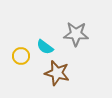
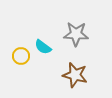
cyan semicircle: moved 2 px left
brown star: moved 18 px right, 2 px down
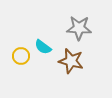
gray star: moved 3 px right, 6 px up
brown star: moved 4 px left, 14 px up
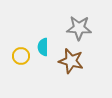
cyan semicircle: rotated 54 degrees clockwise
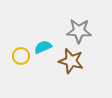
gray star: moved 3 px down
cyan semicircle: rotated 66 degrees clockwise
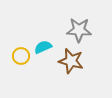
gray star: moved 1 px up
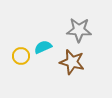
brown star: moved 1 px right, 1 px down
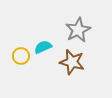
gray star: moved 1 px left; rotated 30 degrees counterclockwise
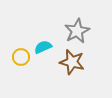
gray star: moved 1 px left, 1 px down
yellow circle: moved 1 px down
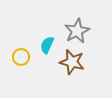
cyan semicircle: moved 4 px right, 2 px up; rotated 42 degrees counterclockwise
